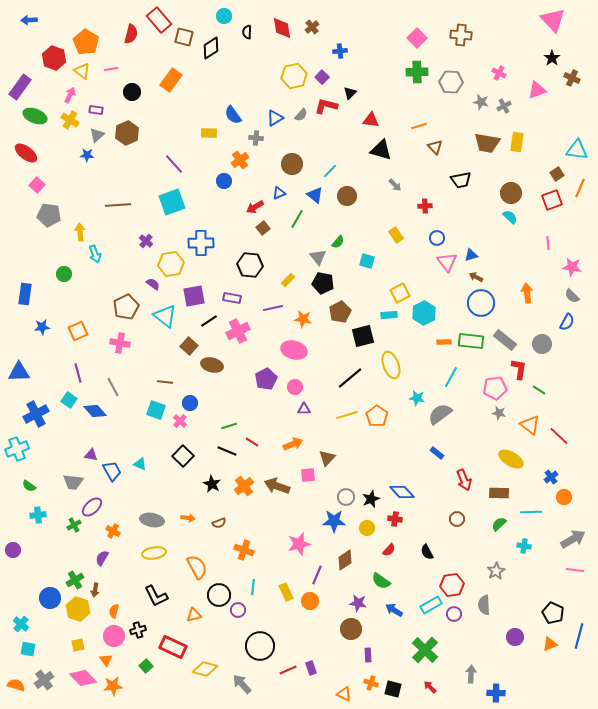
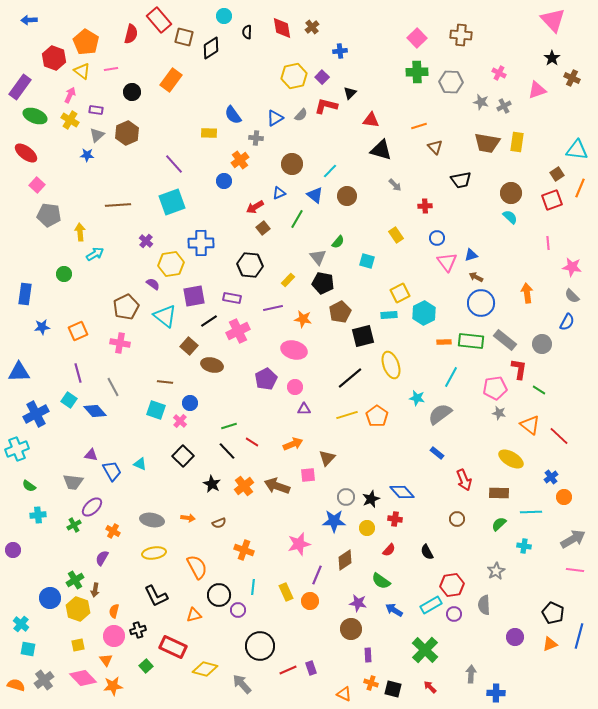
cyan arrow at (95, 254): rotated 102 degrees counterclockwise
black line at (227, 451): rotated 24 degrees clockwise
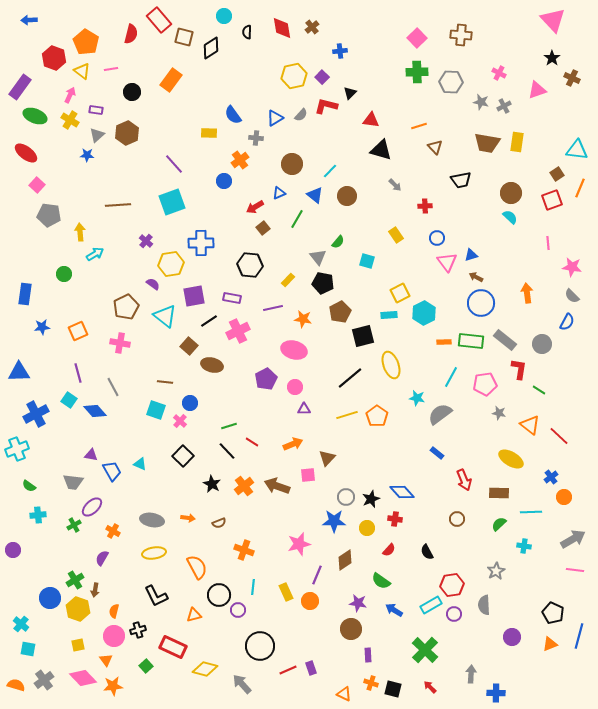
pink pentagon at (495, 388): moved 10 px left, 4 px up
purple circle at (515, 637): moved 3 px left
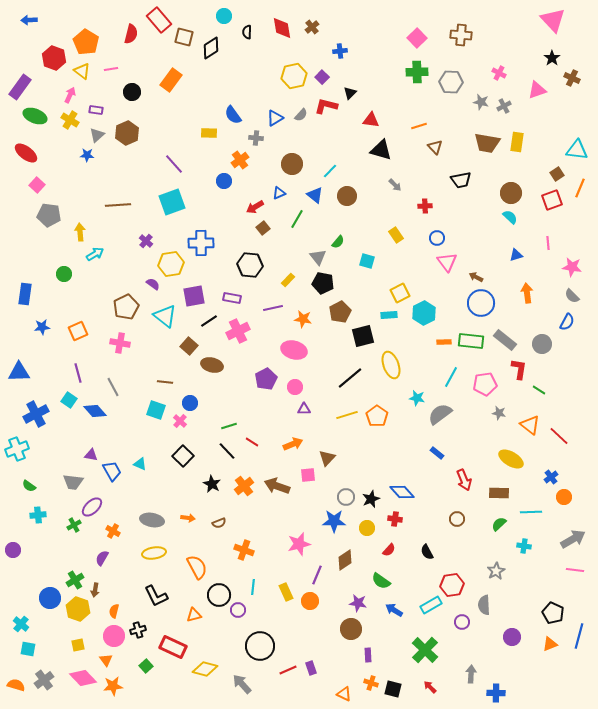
blue triangle at (471, 255): moved 45 px right
purple circle at (454, 614): moved 8 px right, 8 px down
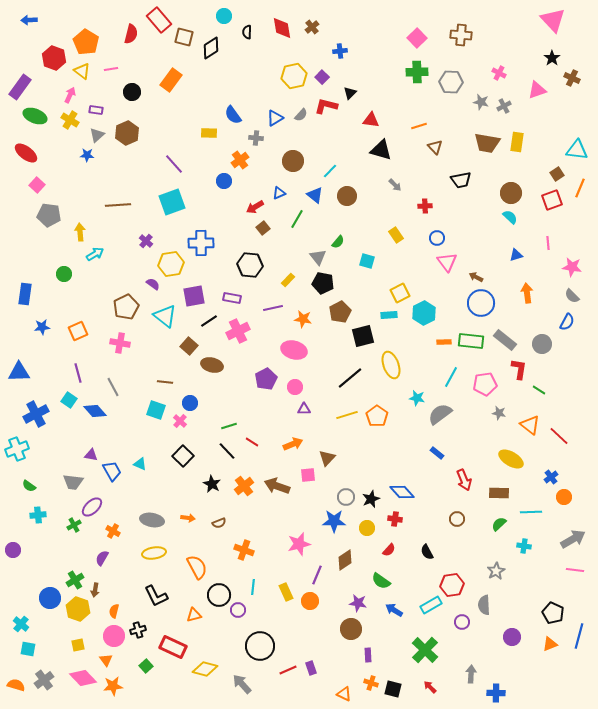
brown circle at (292, 164): moved 1 px right, 3 px up
